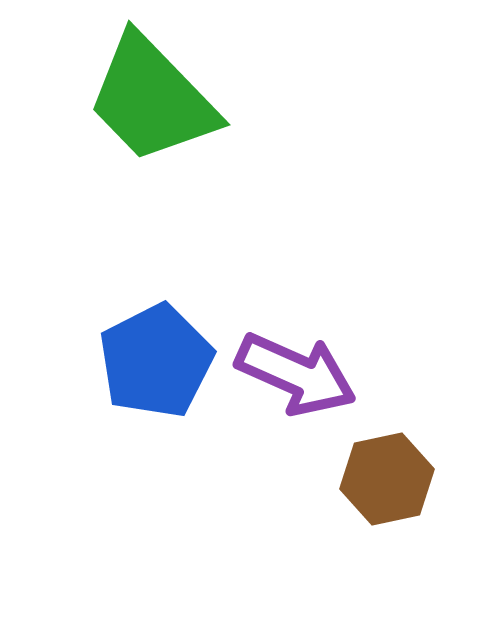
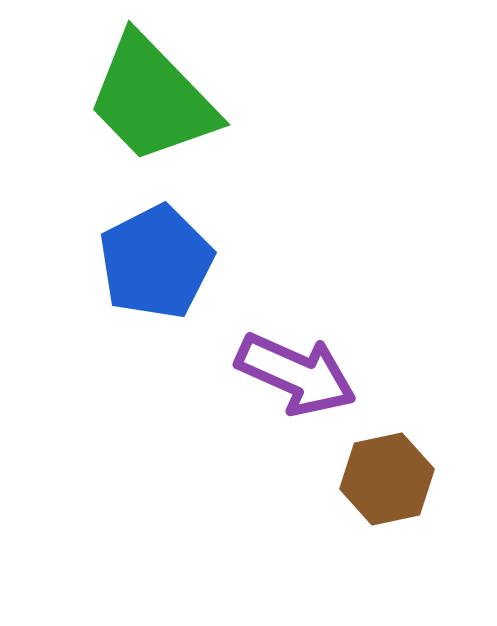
blue pentagon: moved 99 px up
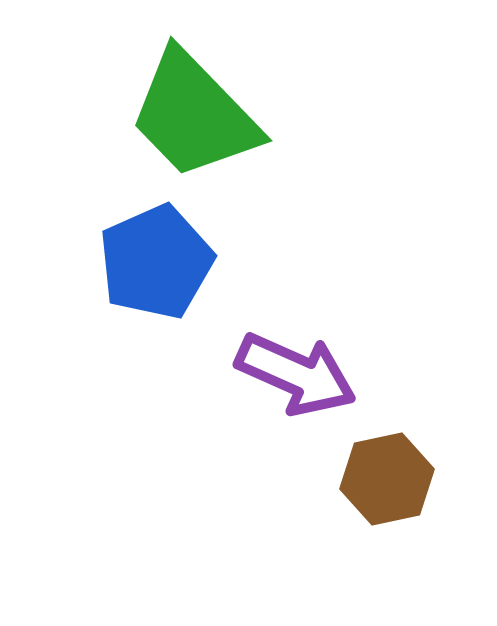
green trapezoid: moved 42 px right, 16 px down
blue pentagon: rotated 3 degrees clockwise
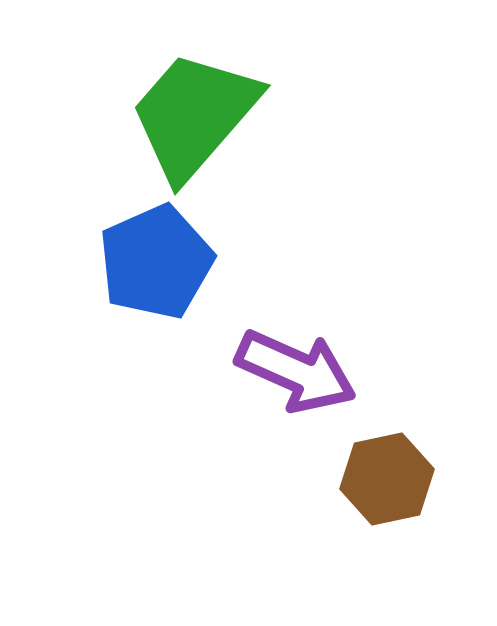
green trapezoid: rotated 85 degrees clockwise
purple arrow: moved 3 px up
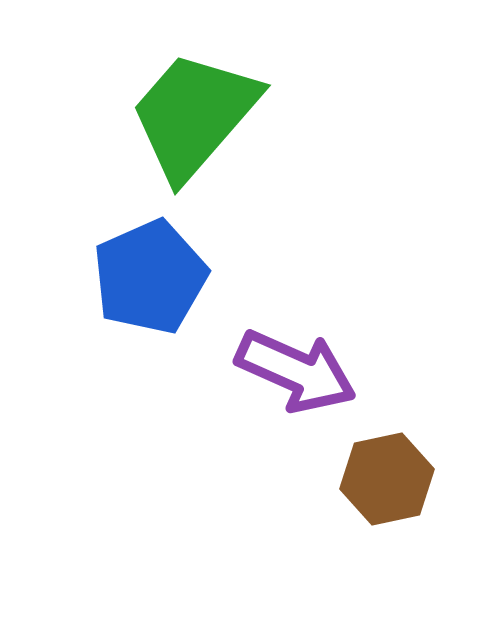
blue pentagon: moved 6 px left, 15 px down
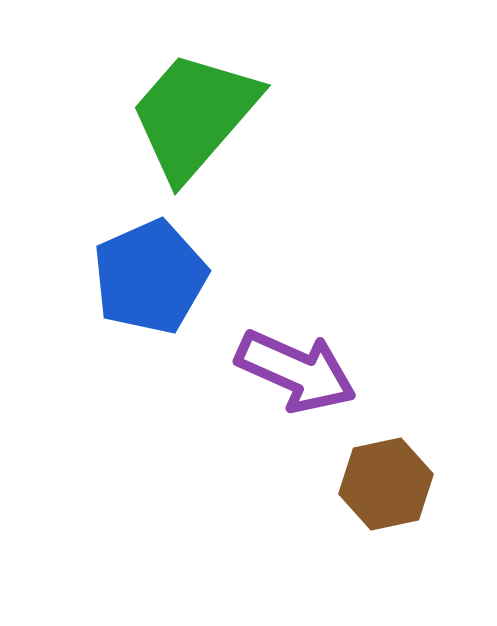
brown hexagon: moved 1 px left, 5 px down
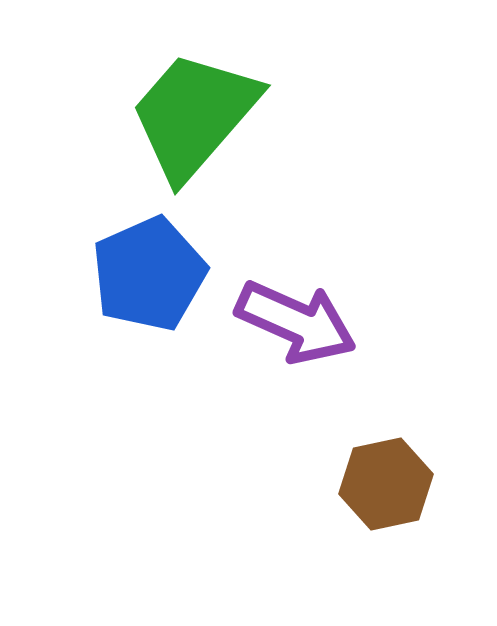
blue pentagon: moved 1 px left, 3 px up
purple arrow: moved 49 px up
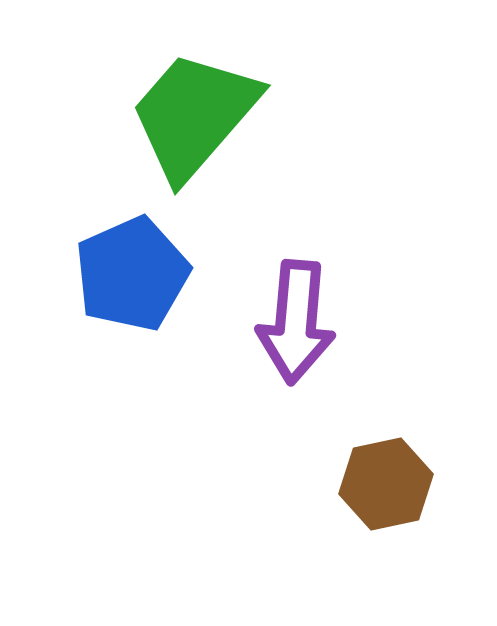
blue pentagon: moved 17 px left
purple arrow: rotated 71 degrees clockwise
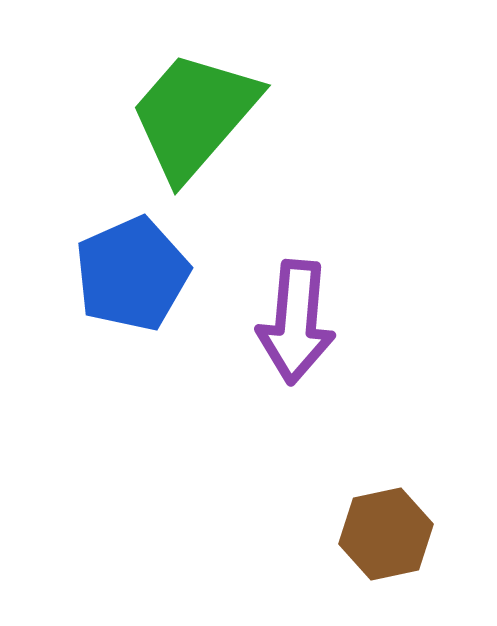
brown hexagon: moved 50 px down
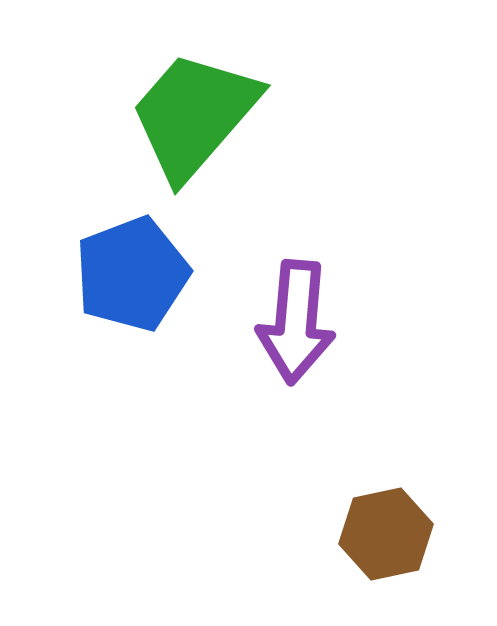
blue pentagon: rotated 3 degrees clockwise
